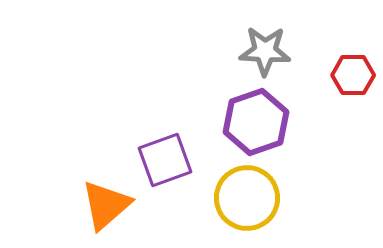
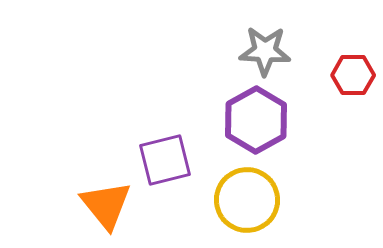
purple hexagon: moved 2 px up; rotated 10 degrees counterclockwise
purple square: rotated 6 degrees clockwise
yellow circle: moved 2 px down
orange triangle: rotated 28 degrees counterclockwise
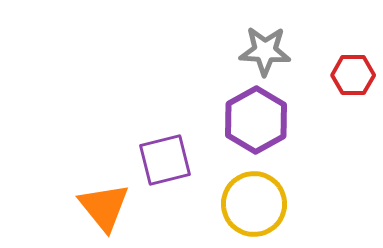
yellow circle: moved 7 px right, 4 px down
orange triangle: moved 2 px left, 2 px down
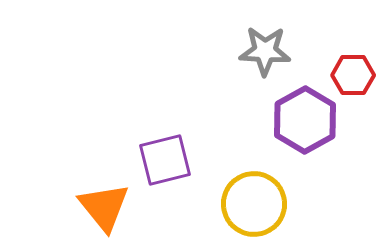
purple hexagon: moved 49 px right
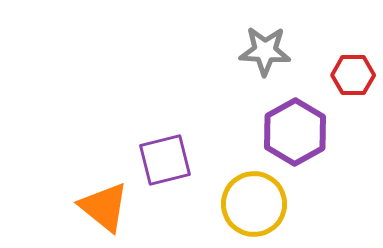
purple hexagon: moved 10 px left, 12 px down
orange triangle: rotated 12 degrees counterclockwise
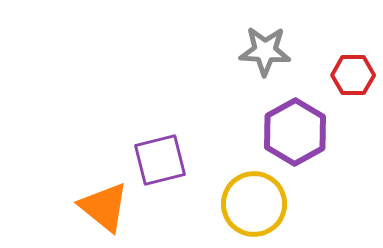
purple square: moved 5 px left
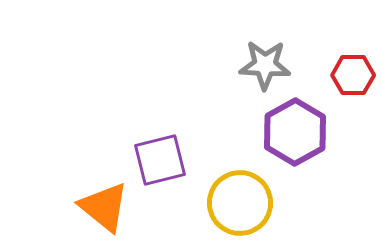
gray star: moved 14 px down
yellow circle: moved 14 px left, 1 px up
